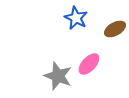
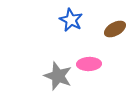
blue star: moved 5 px left, 2 px down
pink ellipse: rotated 45 degrees clockwise
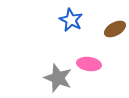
pink ellipse: rotated 10 degrees clockwise
gray star: moved 2 px down
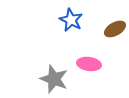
gray star: moved 4 px left, 1 px down
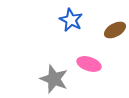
brown ellipse: moved 1 px down
pink ellipse: rotated 10 degrees clockwise
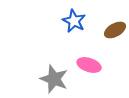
blue star: moved 3 px right, 1 px down
pink ellipse: moved 1 px down
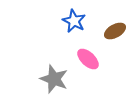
brown ellipse: moved 1 px down
pink ellipse: moved 1 px left, 6 px up; rotated 25 degrees clockwise
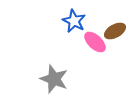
pink ellipse: moved 7 px right, 17 px up
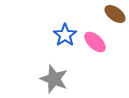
blue star: moved 9 px left, 14 px down; rotated 10 degrees clockwise
brown ellipse: moved 17 px up; rotated 65 degrees clockwise
